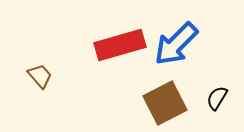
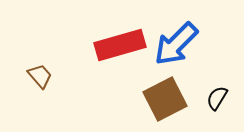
brown square: moved 4 px up
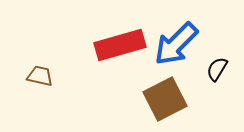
brown trapezoid: rotated 36 degrees counterclockwise
black semicircle: moved 29 px up
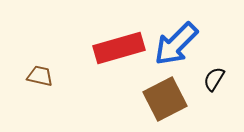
red rectangle: moved 1 px left, 3 px down
black semicircle: moved 3 px left, 10 px down
